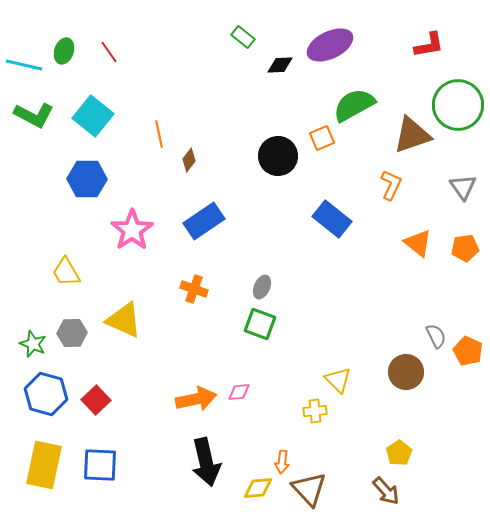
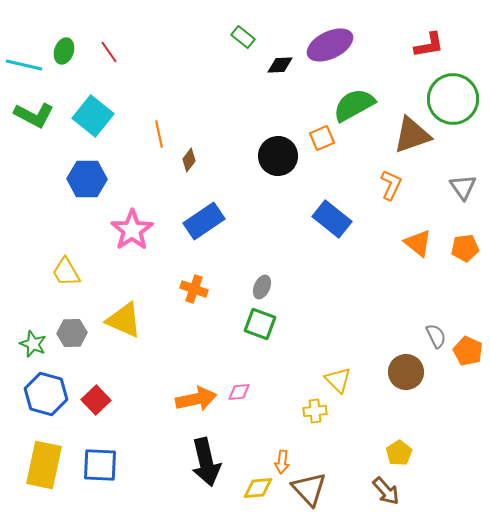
green circle at (458, 105): moved 5 px left, 6 px up
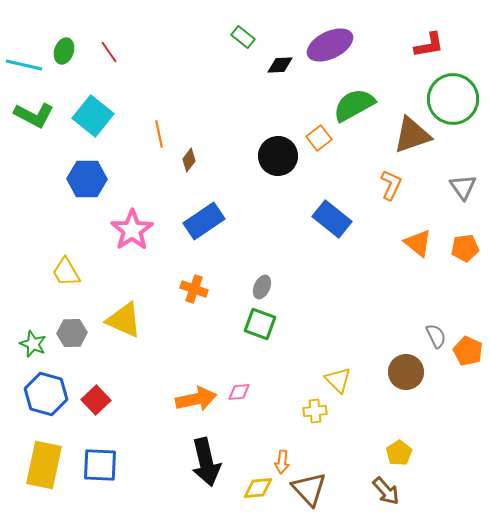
orange square at (322, 138): moved 3 px left; rotated 15 degrees counterclockwise
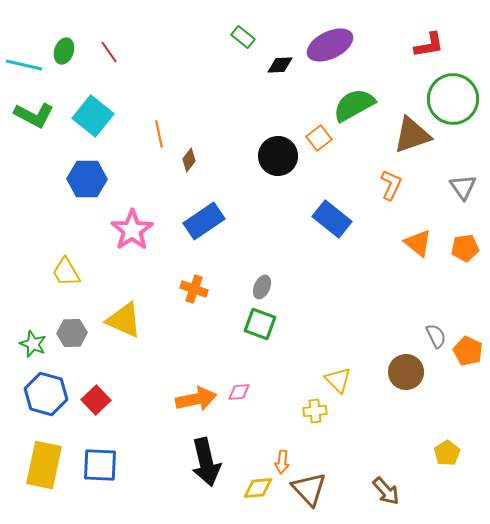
yellow pentagon at (399, 453): moved 48 px right
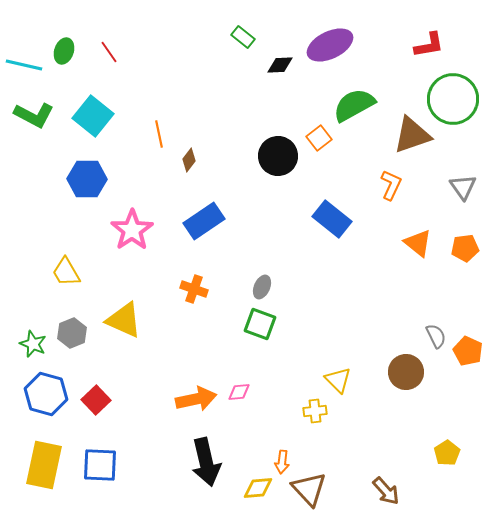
gray hexagon at (72, 333): rotated 20 degrees counterclockwise
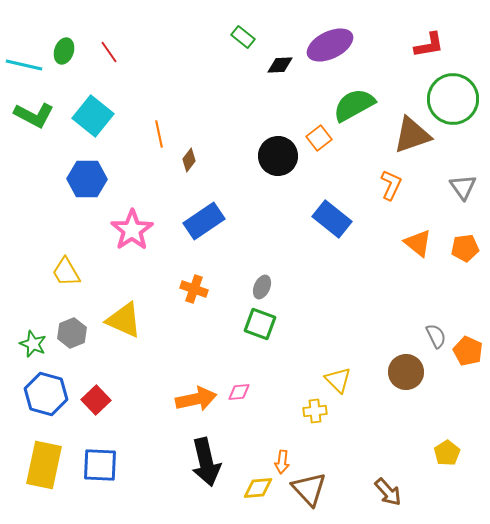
brown arrow at (386, 491): moved 2 px right, 1 px down
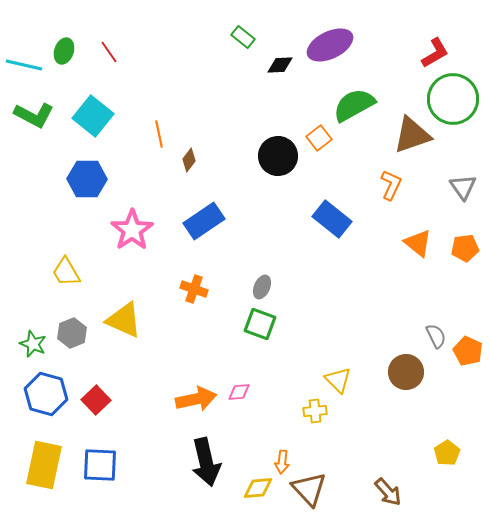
red L-shape at (429, 45): moved 6 px right, 8 px down; rotated 20 degrees counterclockwise
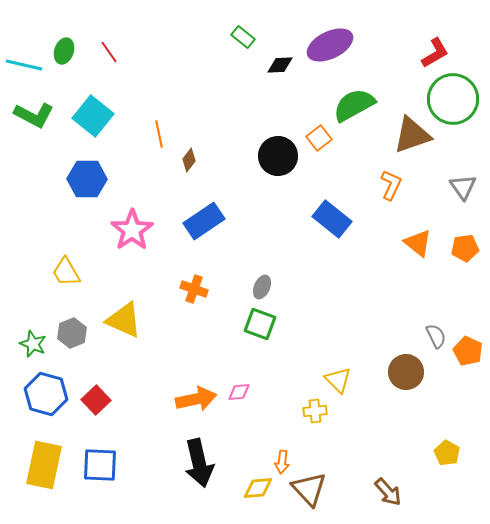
yellow pentagon at (447, 453): rotated 10 degrees counterclockwise
black arrow at (206, 462): moved 7 px left, 1 px down
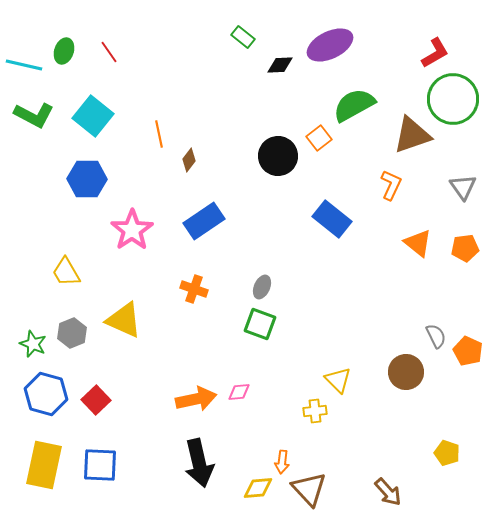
yellow pentagon at (447, 453): rotated 10 degrees counterclockwise
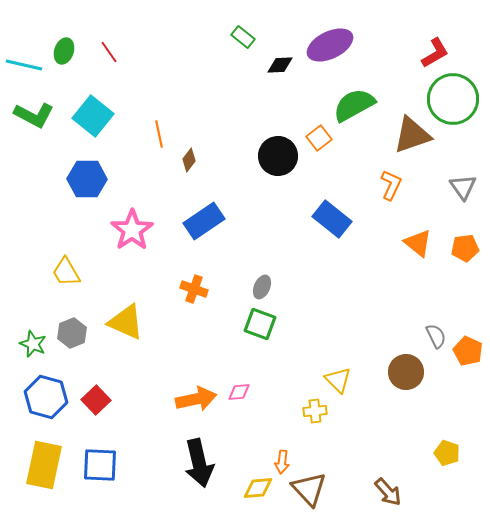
yellow triangle at (124, 320): moved 2 px right, 2 px down
blue hexagon at (46, 394): moved 3 px down
